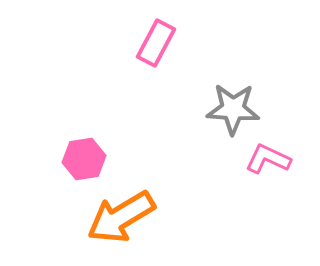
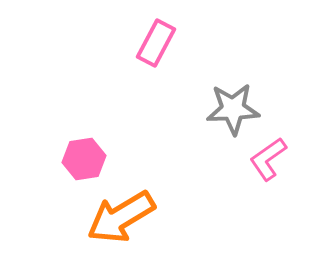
gray star: rotated 6 degrees counterclockwise
pink L-shape: rotated 60 degrees counterclockwise
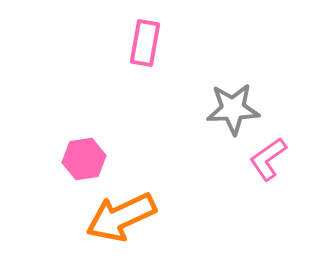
pink rectangle: moved 11 px left; rotated 18 degrees counterclockwise
orange arrow: rotated 6 degrees clockwise
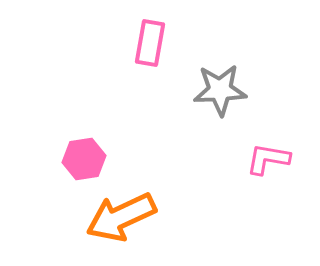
pink rectangle: moved 5 px right
gray star: moved 13 px left, 19 px up
pink L-shape: rotated 45 degrees clockwise
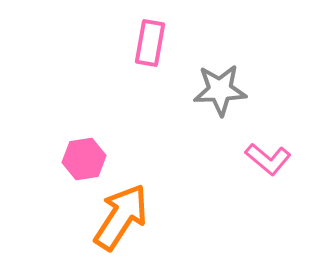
pink L-shape: rotated 150 degrees counterclockwise
orange arrow: rotated 148 degrees clockwise
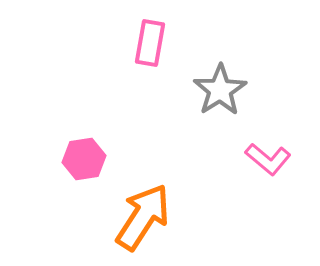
gray star: rotated 30 degrees counterclockwise
orange arrow: moved 22 px right
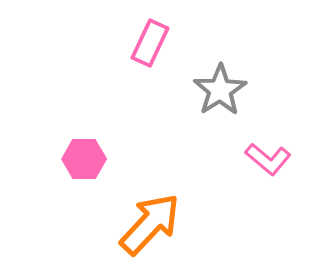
pink rectangle: rotated 15 degrees clockwise
pink hexagon: rotated 9 degrees clockwise
orange arrow: moved 7 px right, 7 px down; rotated 10 degrees clockwise
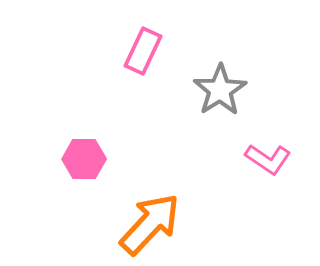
pink rectangle: moved 7 px left, 8 px down
pink L-shape: rotated 6 degrees counterclockwise
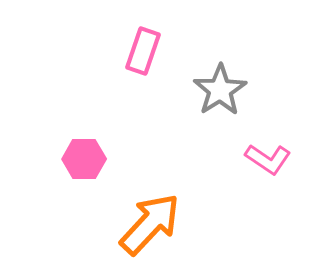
pink rectangle: rotated 6 degrees counterclockwise
